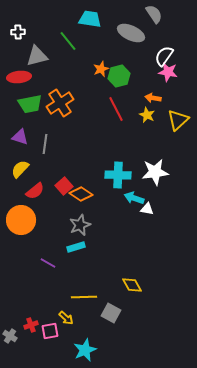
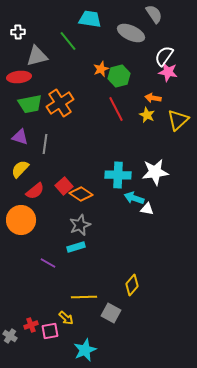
yellow diamond: rotated 70 degrees clockwise
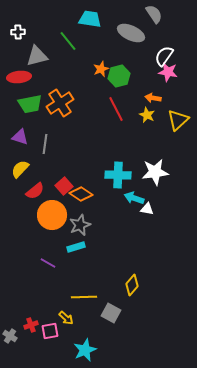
orange circle: moved 31 px right, 5 px up
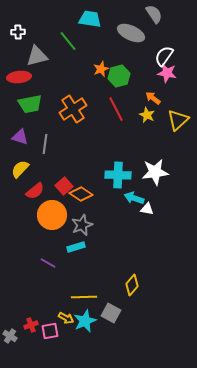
pink star: moved 1 px left, 1 px down
orange arrow: rotated 28 degrees clockwise
orange cross: moved 13 px right, 6 px down
gray star: moved 2 px right
yellow arrow: rotated 14 degrees counterclockwise
cyan star: moved 29 px up
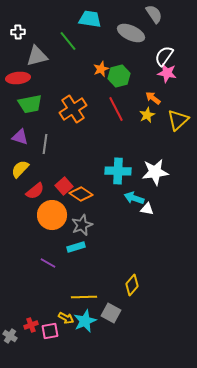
red ellipse: moved 1 px left, 1 px down
yellow star: rotated 21 degrees clockwise
cyan cross: moved 4 px up
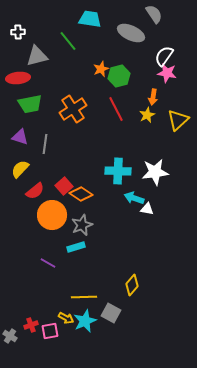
orange arrow: moved 1 px up; rotated 119 degrees counterclockwise
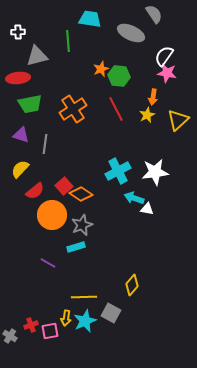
green line: rotated 35 degrees clockwise
green hexagon: rotated 20 degrees clockwise
purple triangle: moved 1 px right, 2 px up
cyan cross: rotated 30 degrees counterclockwise
yellow arrow: rotated 70 degrees clockwise
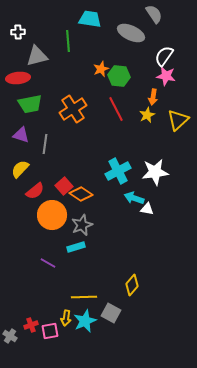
pink star: moved 1 px left, 3 px down
